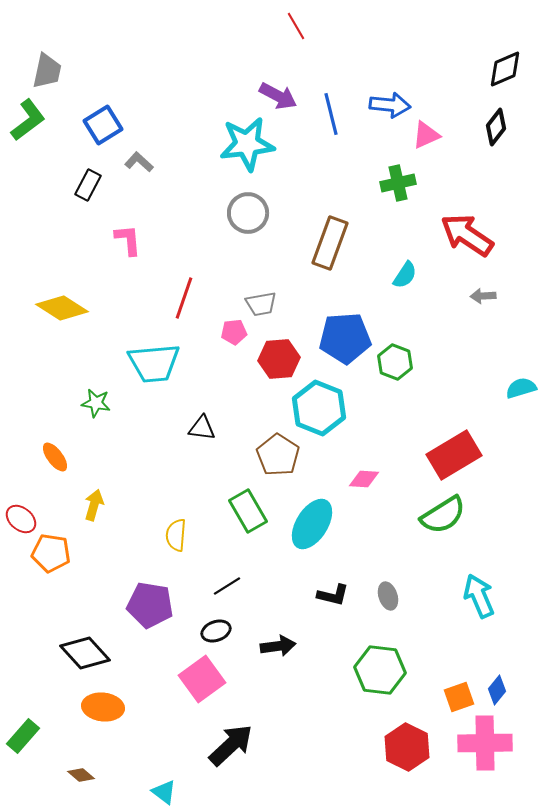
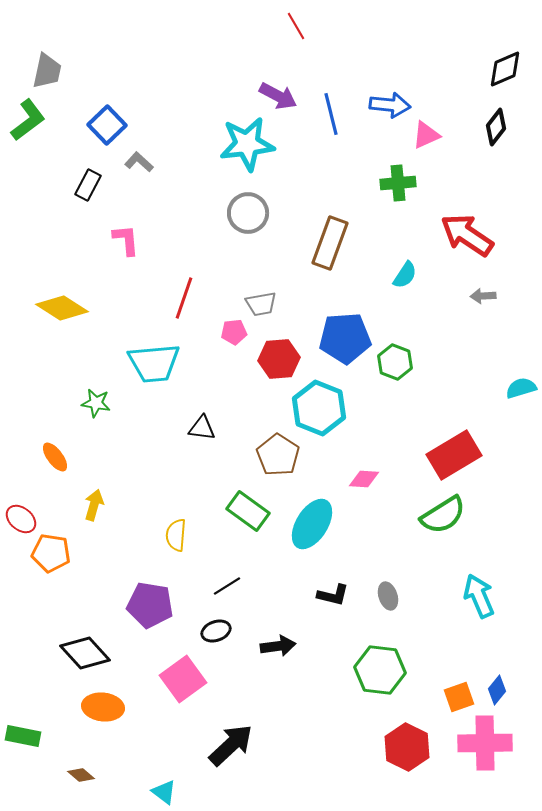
blue square at (103, 125): moved 4 px right; rotated 12 degrees counterclockwise
green cross at (398, 183): rotated 8 degrees clockwise
pink L-shape at (128, 240): moved 2 px left
green rectangle at (248, 511): rotated 24 degrees counterclockwise
pink square at (202, 679): moved 19 px left
green rectangle at (23, 736): rotated 60 degrees clockwise
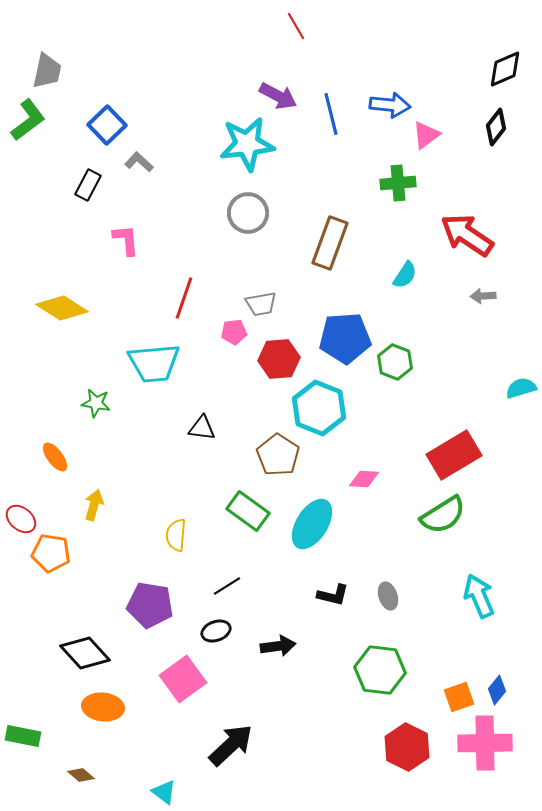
pink triangle at (426, 135): rotated 12 degrees counterclockwise
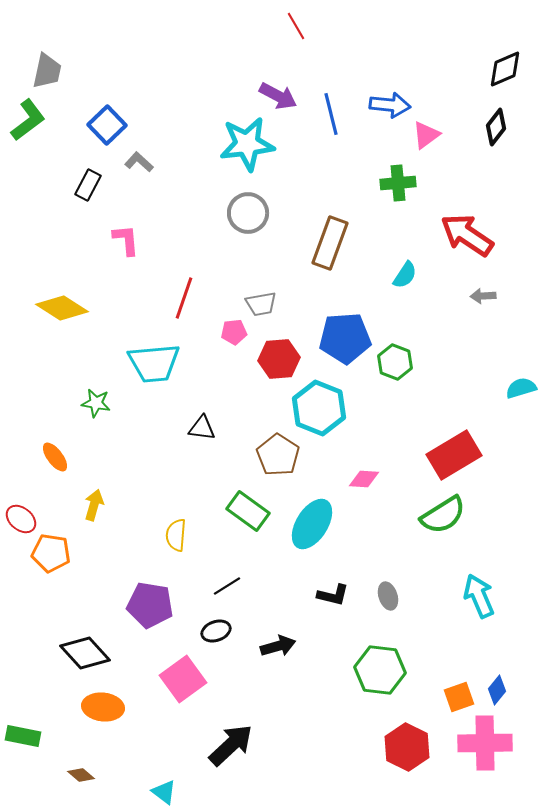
black arrow at (278, 646): rotated 8 degrees counterclockwise
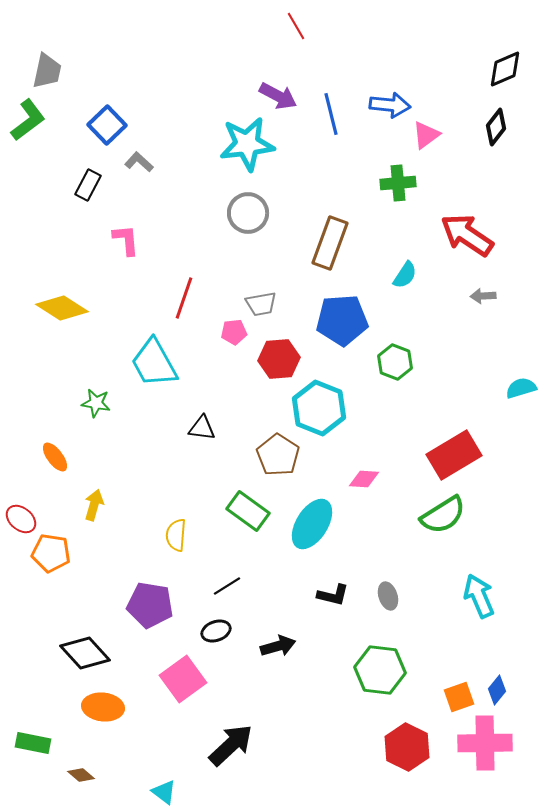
blue pentagon at (345, 338): moved 3 px left, 18 px up
cyan trapezoid at (154, 363): rotated 66 degrees clockwise
green rectangle at (23, 736): moved 10 px right, 7 px down
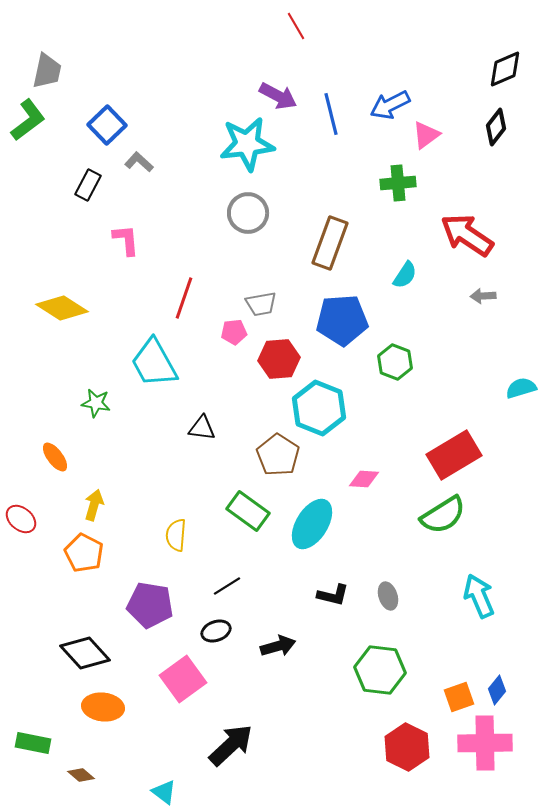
blue arrow at (390, 105): rotated 147 degrees clockwise
orange pentagon at (51, 553): moved 33 px right; rotated 18 degrees clockwise
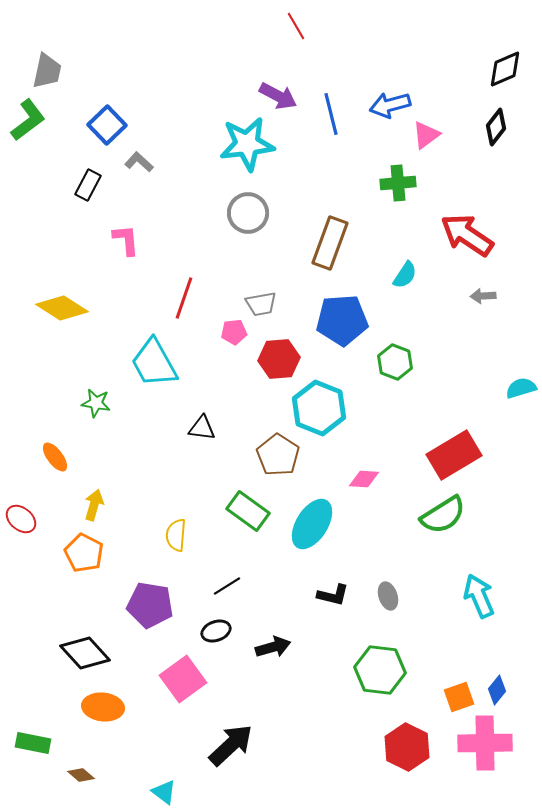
blue arrow at (390, 105): rotated 12 degrees clockwise
black arrow at (278, 646): moved 5 px left, 1 px down
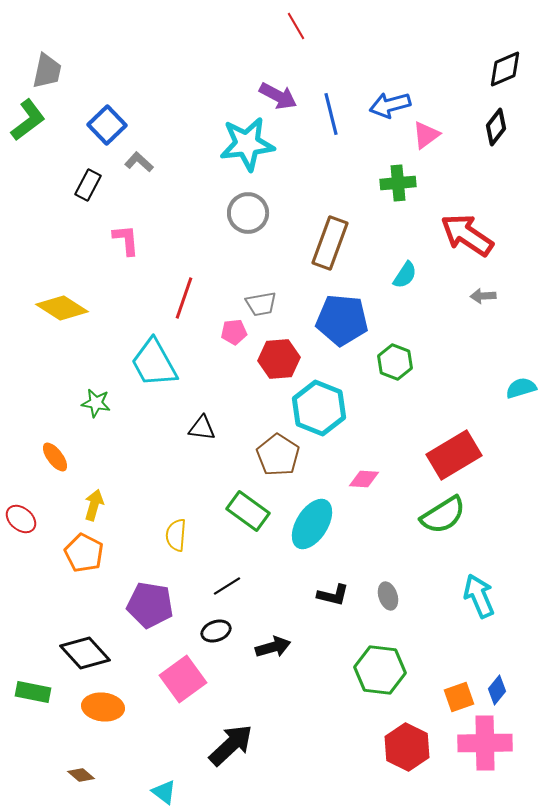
blue pentagon at (342, 320): rotated 9 degrees clockwise
green rectangle at (33, 743): moved 51 px up
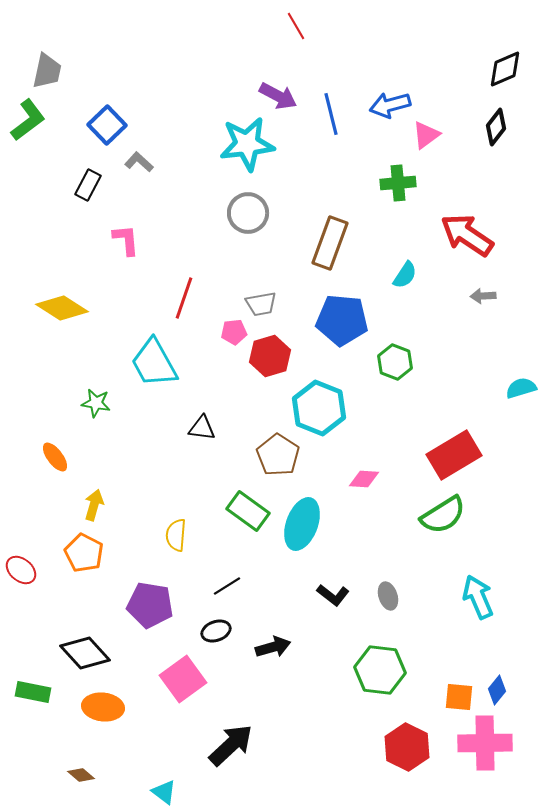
red hexagon at (279, 359): moved 9 px left, 3 px up; rotated 12 degrees counterclockwise
red ellipse at (21, 519): moved 51 px down
cyan ellipse at (312, 524): moved 10 px left; rotated 12 degrees counterclockwise
black L-shape at (333, 595): rotated 24 degrees clockwise
cyan arrow at (479, 596): moved 1 px left, 1 px down
orange square at (459, 697): rotated 24 degrees clockwise
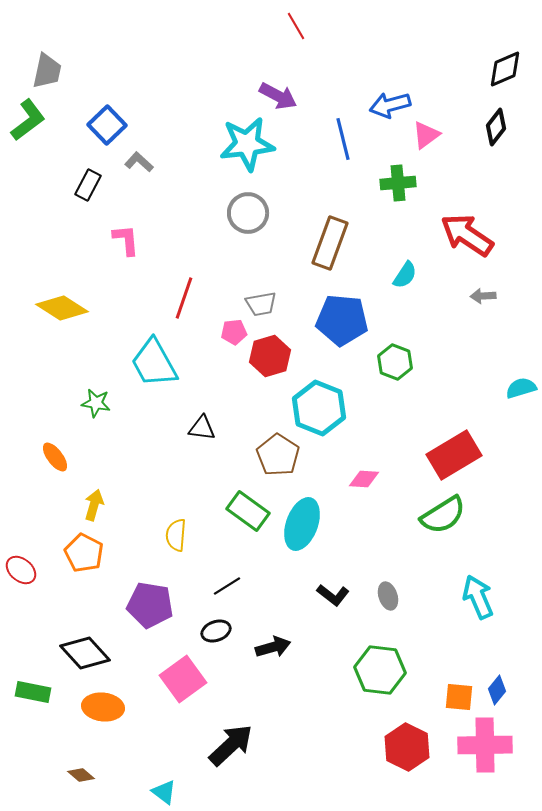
blue line at (331, 114): moved 12 px right, 25 px down
pink cross at (485, 743): moved 2 px down
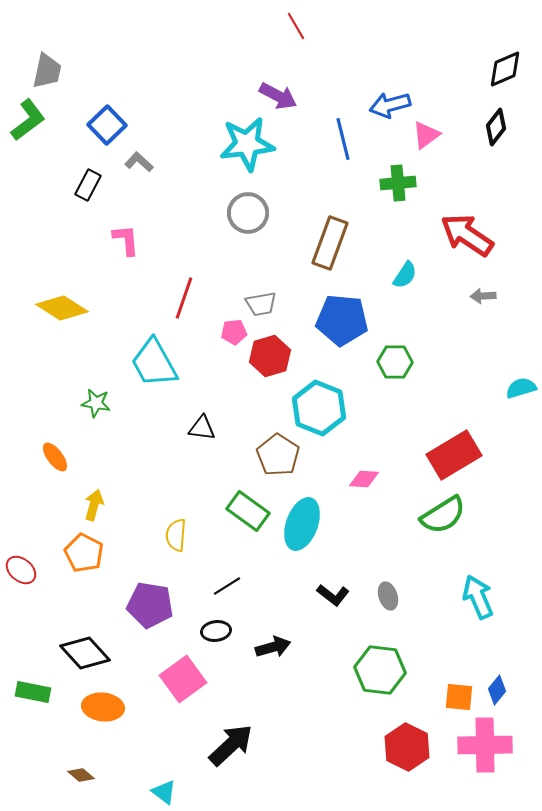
green hexagon at (395, 362): rotated 20 degrees counterclockwise
black ellipse at (216, 631): rotated 12 degrees clockwise
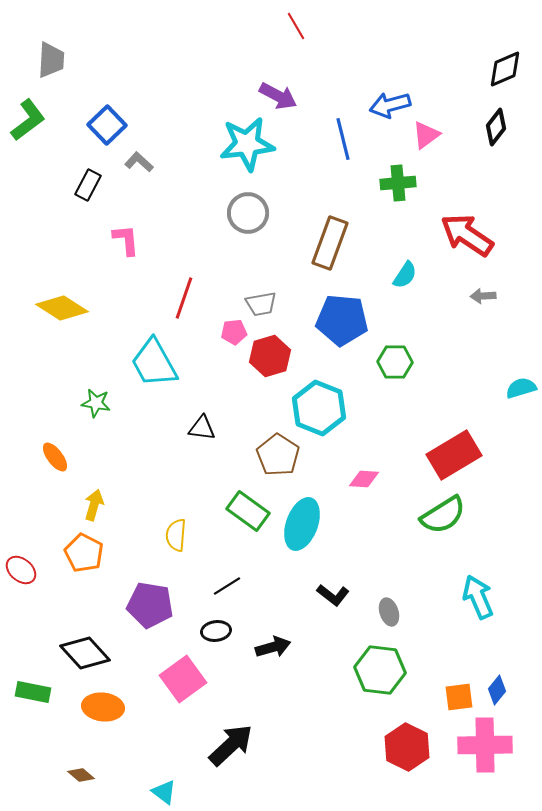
gray trapezoid at (47, 71): moved 4 px right, 11 px up; rotated 9 degrees counterclockwise
gray ellipse at (388, 596): moved 1 px right, 16 px down
orange square at (459, 697): rotated 12 degrees counterclockwise
